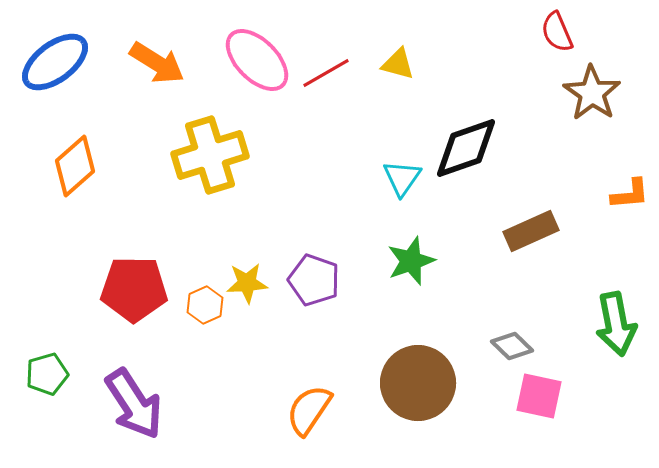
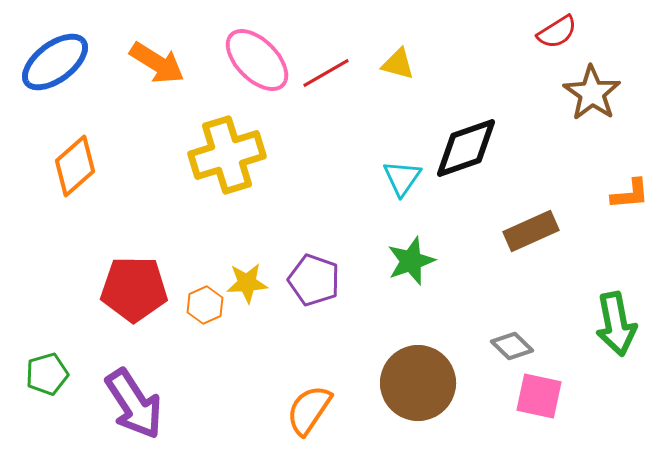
red semicircle: rotated 99 degrees counterclockwise
yellow cross: moved 17 px right
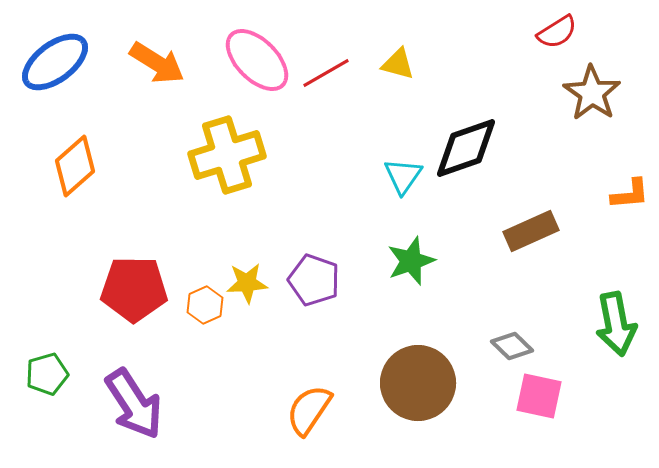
cyan triangle: moved 1 px right, 2 px up
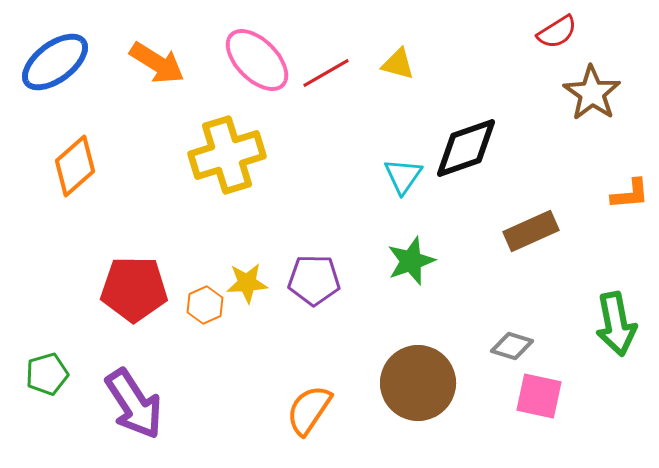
purple pentagon: rotated 18 degrees counterclockwise
gray diamond: rotated 27 degrees counterclockwise
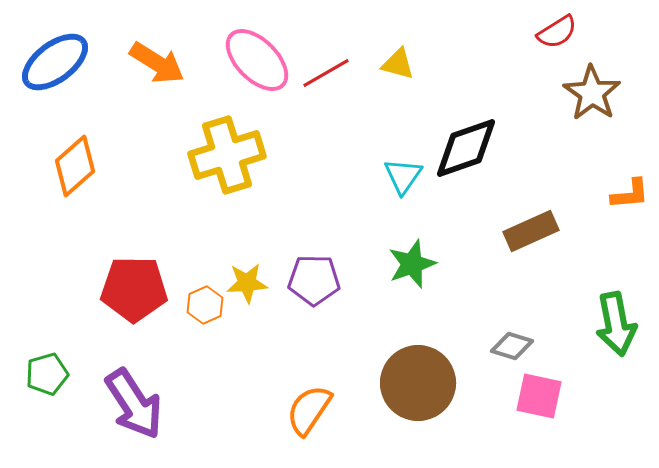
green star: moved 1 px right, 3 px down
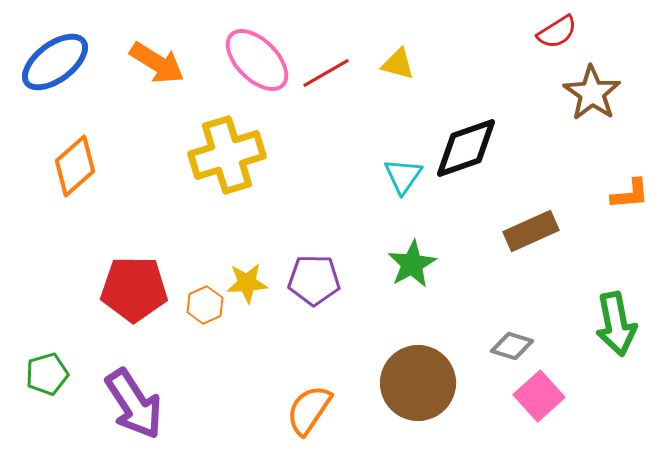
green star: rotated 9 degrees counterclockwise
pink square: rotated 36 degrees clockwise
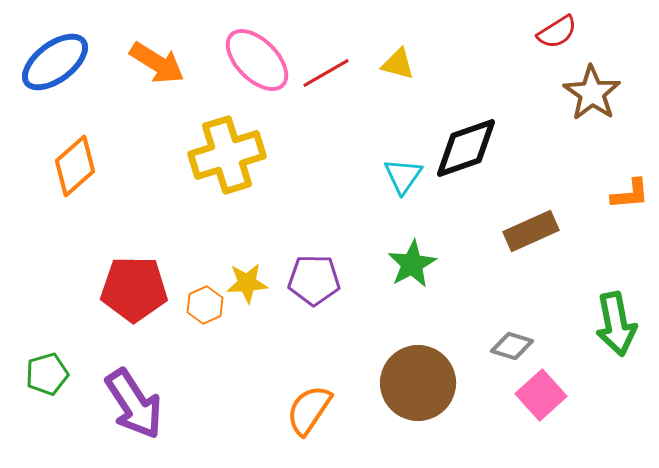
pink square: moved 2 px right, 1 px up
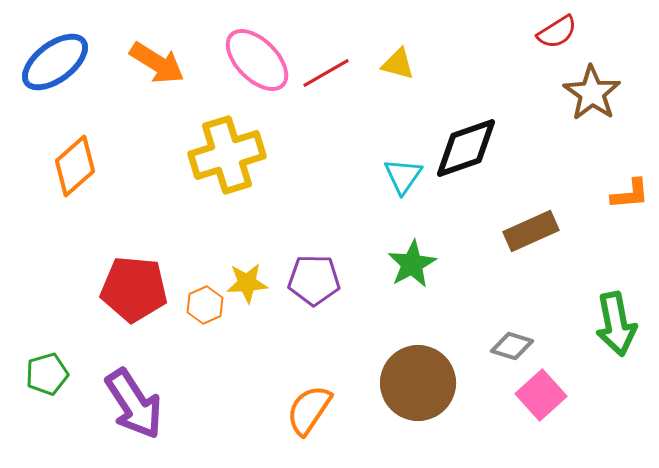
red pentagon: rotated 4 degrees clockwise
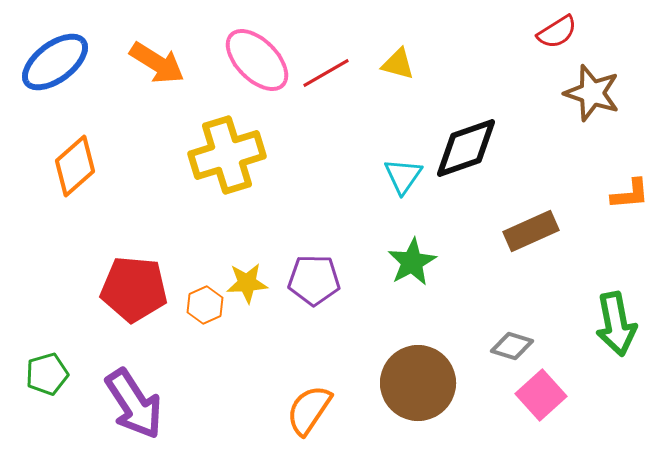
brown star: rotated 16 degrees counterclockwise
green star: moved 2 px up
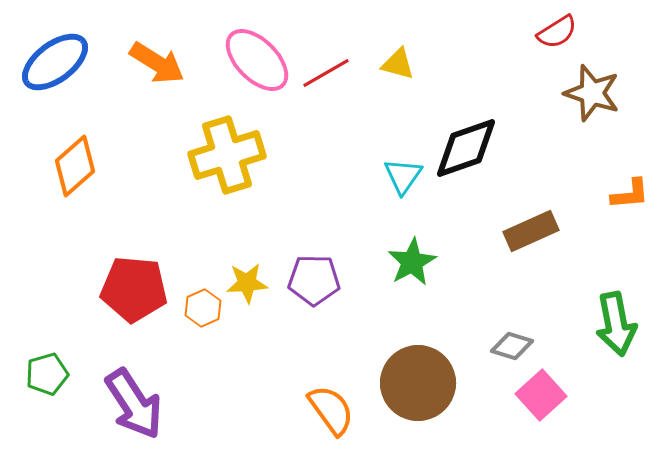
orange hexagon: moved 2 px left, 3 px down
orange semicircle: moved 22 px right; rotated 110 degrees clockwise
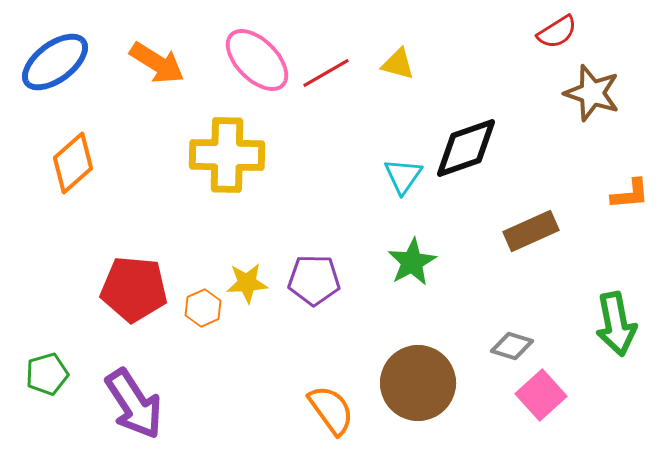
yellow cross: rotated 18 degrees clockwise
orange diamond: moved 2 px left, 3 px up
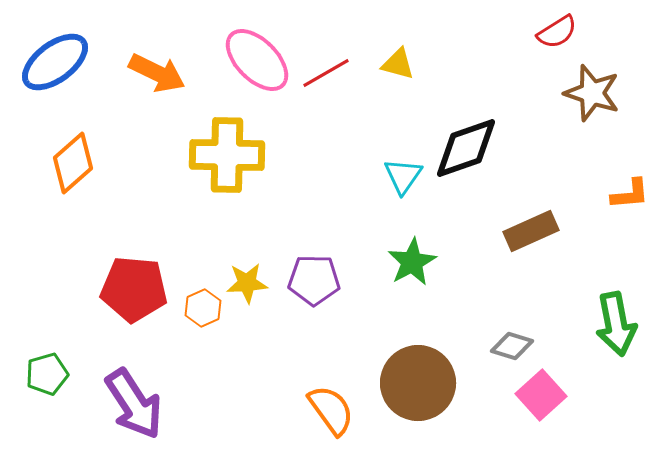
orange arrow: moved 10 px down; rotated 6 degrees counterclockwise
